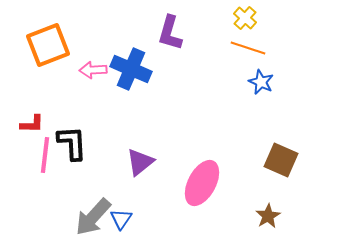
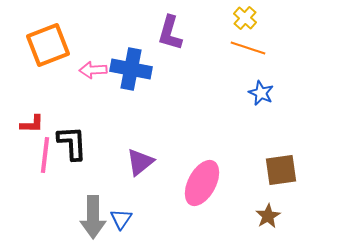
blue cross: rotated 12 degrees counterclockwise
blue star: moved 11 px down
brown square: moved 10 px down; rotated 32 degrees counterclockwise
gray arrow: rotated 42 degrees counterclockwise
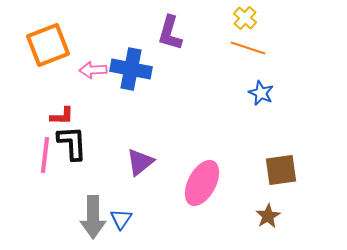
red L-shape: moved 30 px right, 8 px up
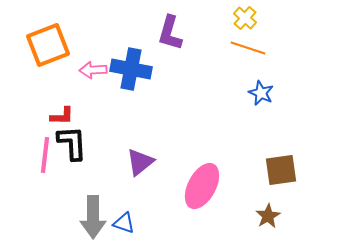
pink ellipse: moved 3 px down
blue triangle: moved 3 px right, 4 px down; rotated 45 degrees counterclockwise
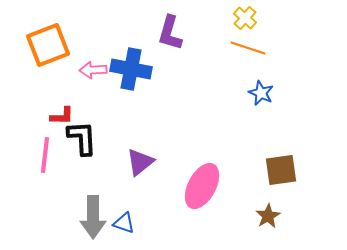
black L-shape: moved 10 px right, 5 px up
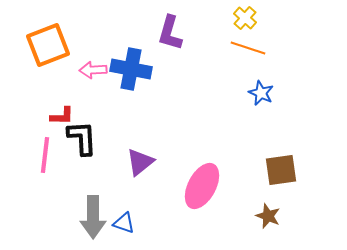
brown star: rotated 20 degrees counterclockwise
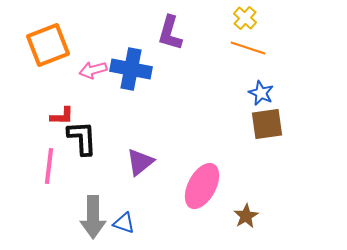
pink arrow: rotated 12 degrees counterclockwise
pink line: moved 4 px right, 11 px down
brown square: moved 14 px left, 46 px up
brown star: moved 22 px left; rotated 20 degrees clockwise
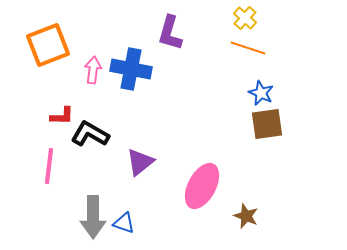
pink arrow: rotated 112 degrees clockwise
black L-shape: moved 8 px right, 4 px up; rotated 57 degrees counterclockwise
brown star: rotated 20 degrees counterclockwise
